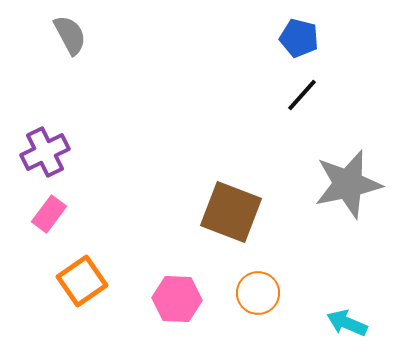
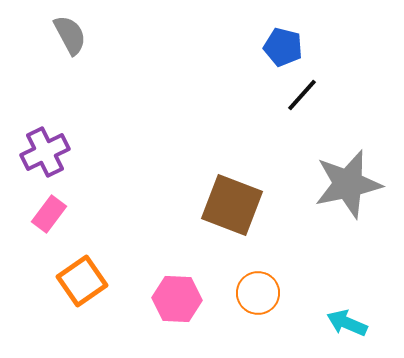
blue pentagon: moved 16 px left, 9 px down
brown square: moved 1 px right, 7 px up
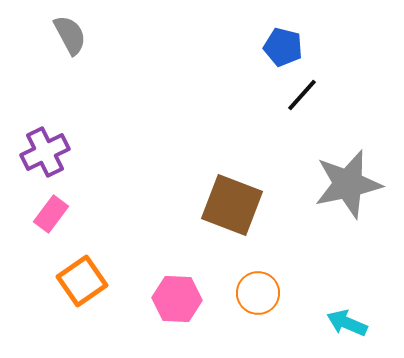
pink rectangle: moved 2 px right
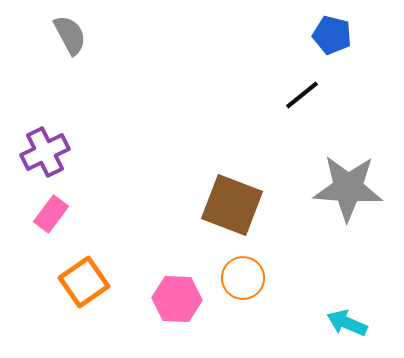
blue pentagon: moved 49 px right, 12 px up
black line: rotated 9 degrees clockwise
gray star: moved 4 px down; rotated 16 degrees clockwise
orange square: moved 2 px right, 1 px down
orange circle: moved 15 px left, 15 px up
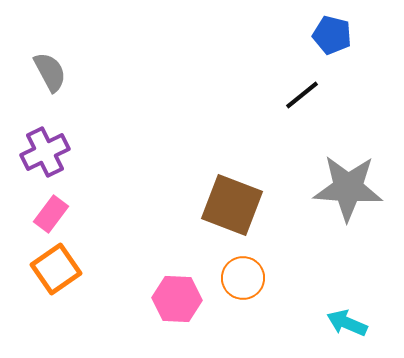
gray semicircle: moved 20 px left, 37 px down
orange square: moved 28 px left, 13 px up
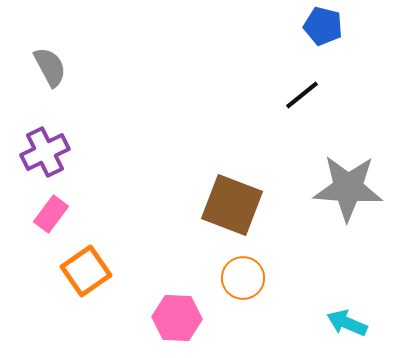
blue pentagon: moved 9 px left, 9 px up
gray semicircle: moved 5 px up
orange square: moved 30 px right, 2 px down
pink hexagon: moved 19 px down
